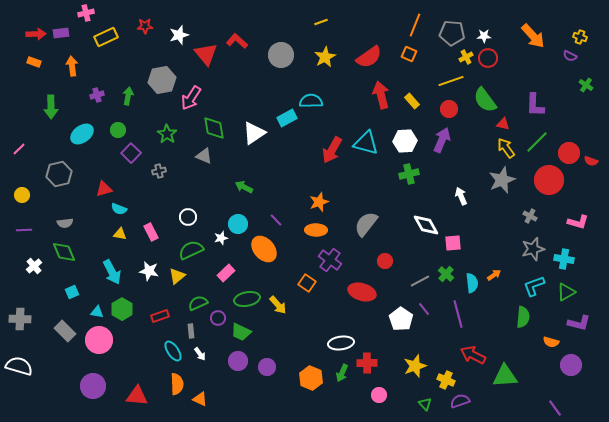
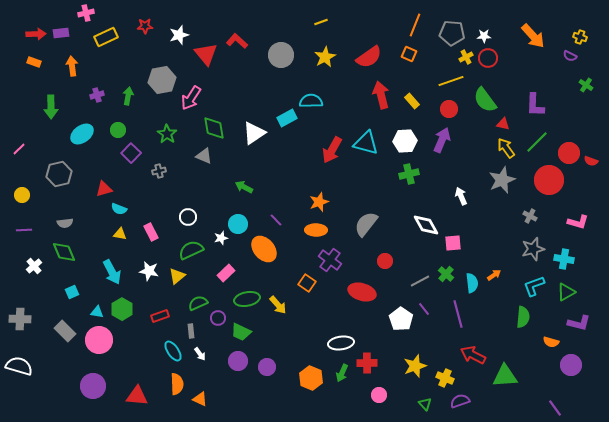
yellow cross at (446, 380): moved 1 px left, 2 px up
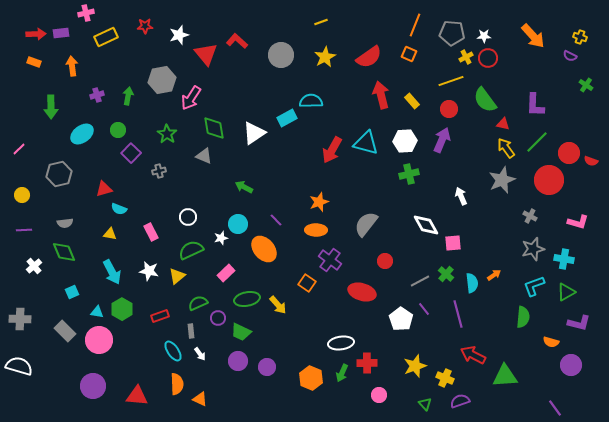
yellow triangle at (120, 234): moved 10 px left
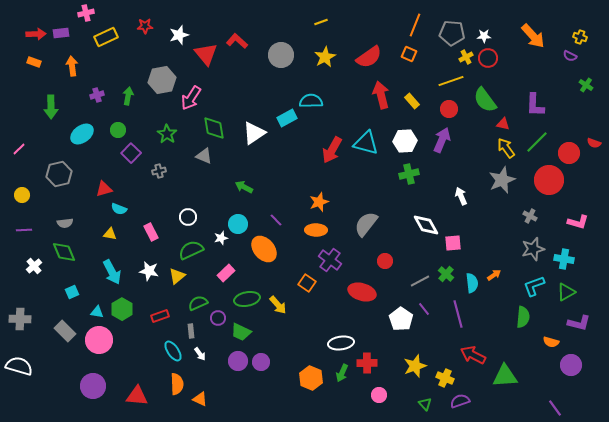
red semicircle at (591, 161): moved 3 px right, 18 px up
purple circle at (267, 367): moved 6 px left, 5 px up
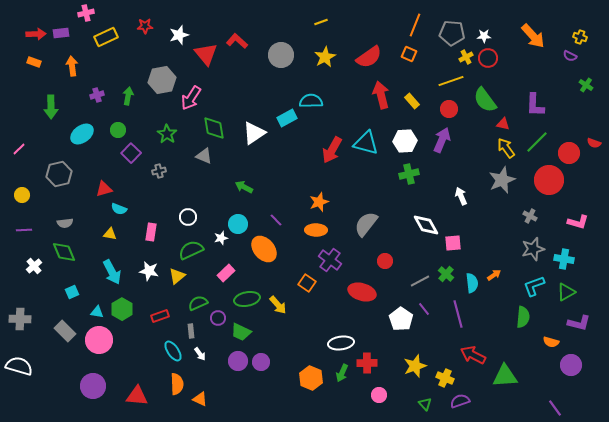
pink rectangle at (151, 232): rotated 36 degrees clockwise
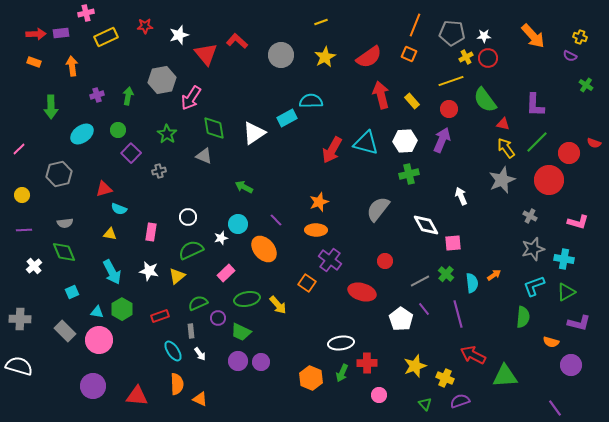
gray semicircle at (366, 224): moved 12 px right, 15 px up
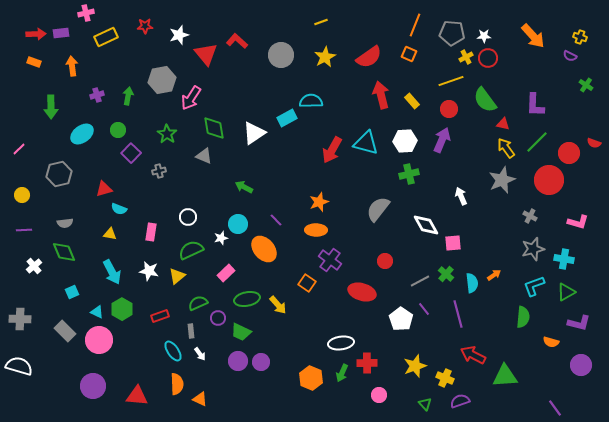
cyan triangle at (97, 312): rotated 16 degrees clockwise
purple circle at (571, 365): moved 10 px right
